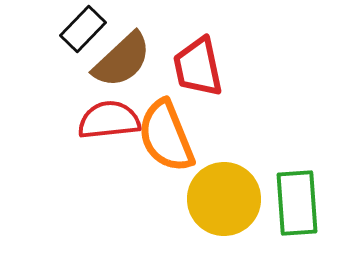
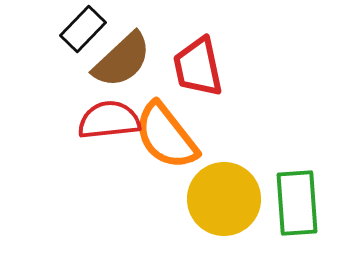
orange semicircle: rotated 16 degrees counterclockwise
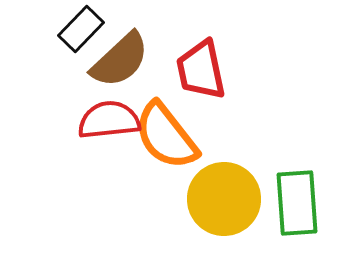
black rectangle: moved 2 px left
brown semicircle: moved 2 px left
red trapezoid: moved 3 px right, 3 px down
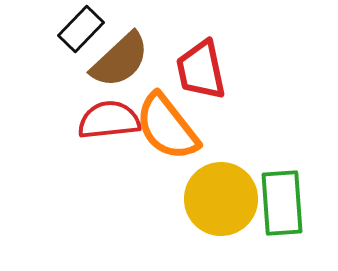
orange semicircle: moved 1 px right, 9 px up
yellow circle: moved 3 px left
green rectangle: moved 15 px left
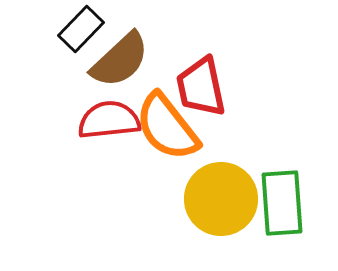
red trapezoid: moved 17 px down
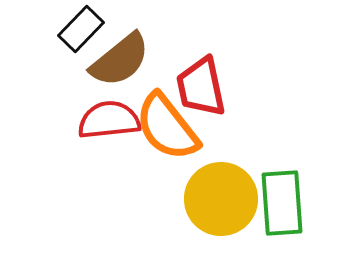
brown semicircle: rotated 4 degrees clockwise
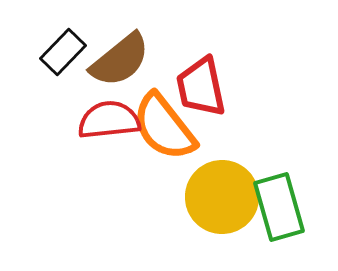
black rectangle: moved 18 px left, 23 px down
orange semicircle: moved 3 px left
yellow circle: moved 1 px right, 2 px up
green rectangle: moved 3 px left, 4 px down; rotated 12 degrees counterclockwise
